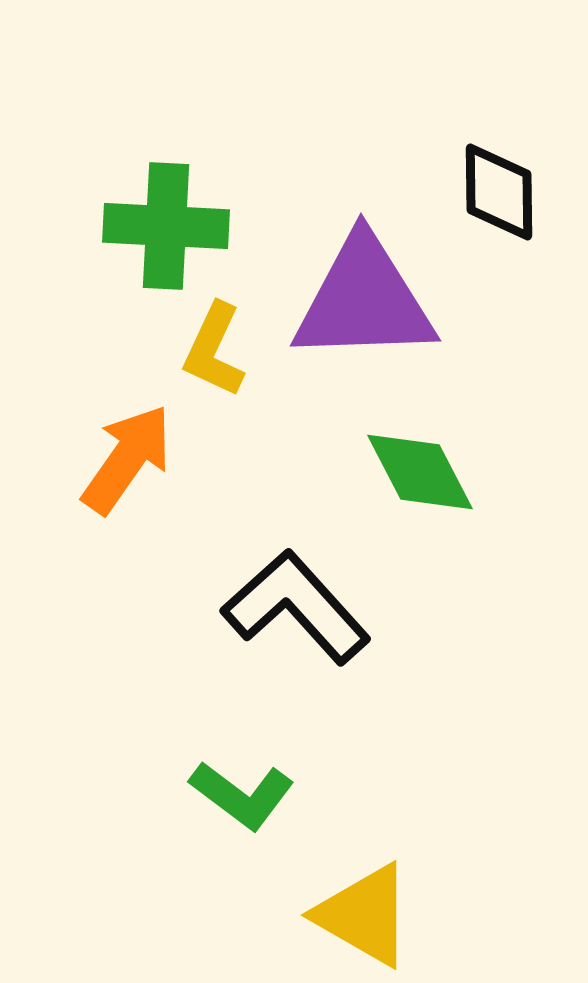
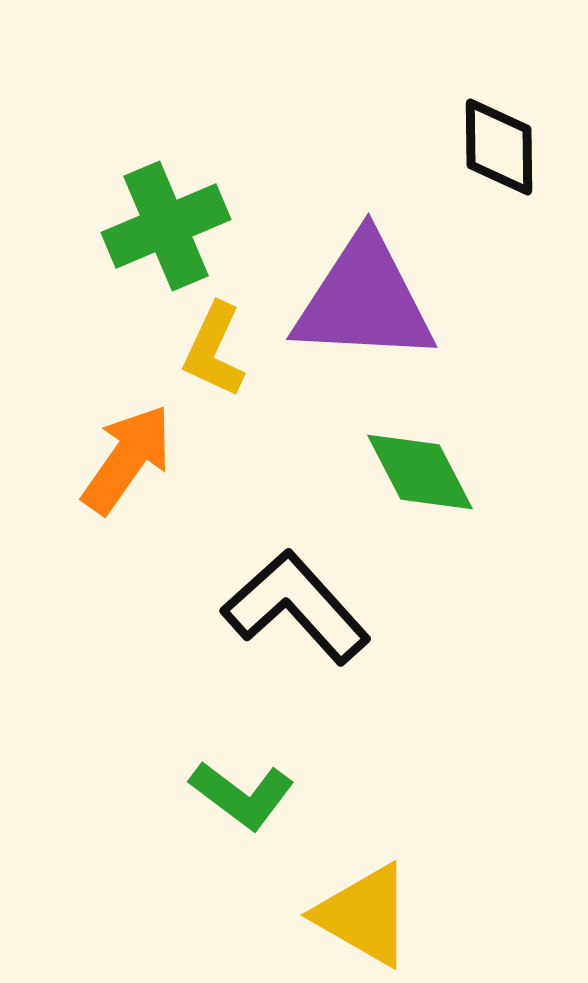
black diamond: moved 45 px up
green cross: rotated 26 degrees counterclockwise
purple triangle: rotated 5 degrees clockwise
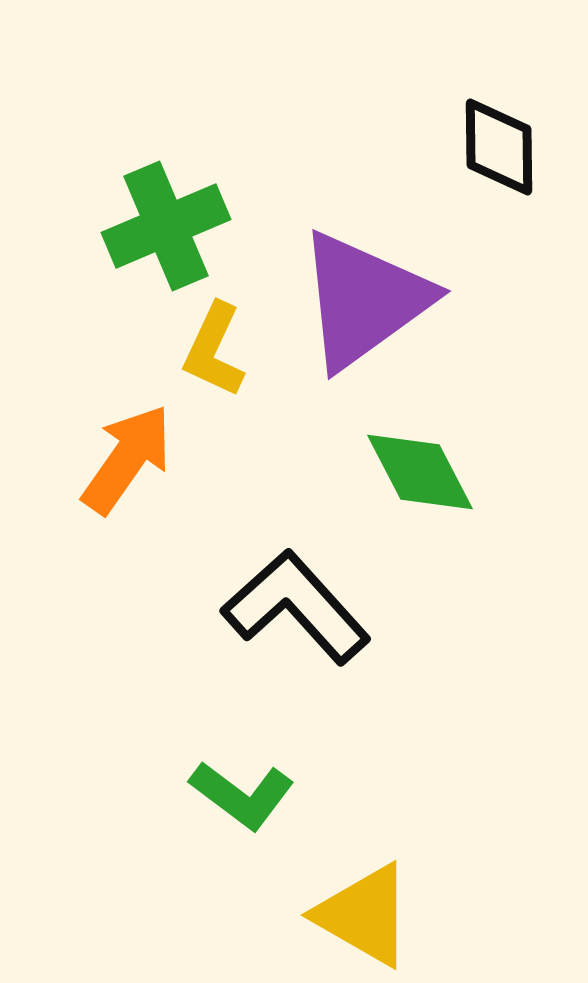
purple triangle: rotated 39 degrees counterclockwise
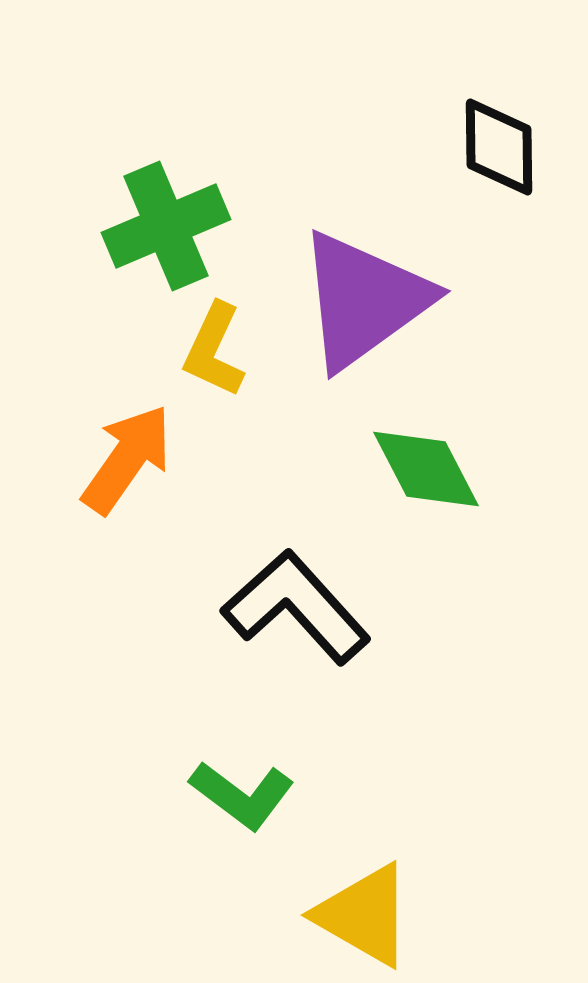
green diamond: moved 6 px right, 3 px up
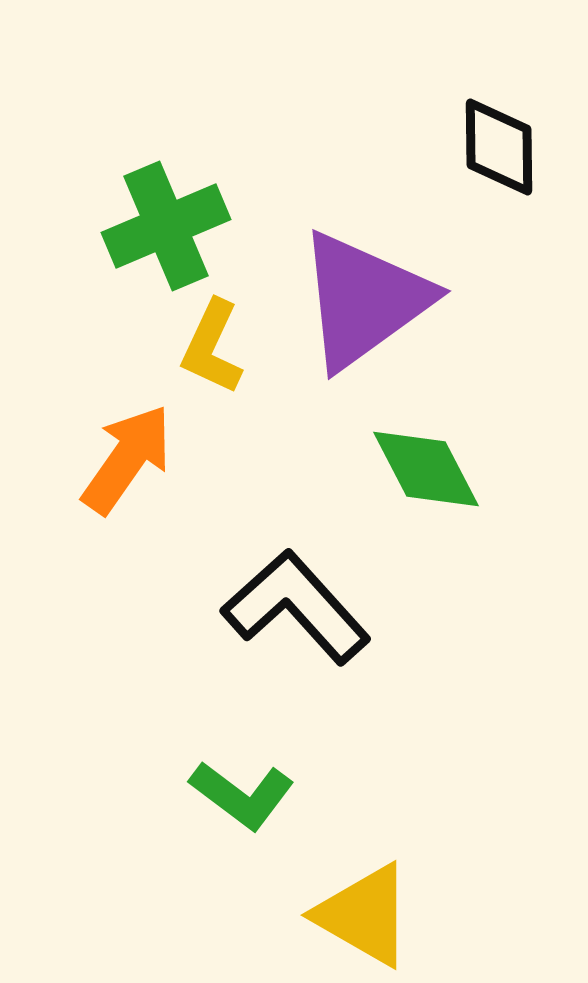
yellow L-shape: moved 2 px left, 3 px up
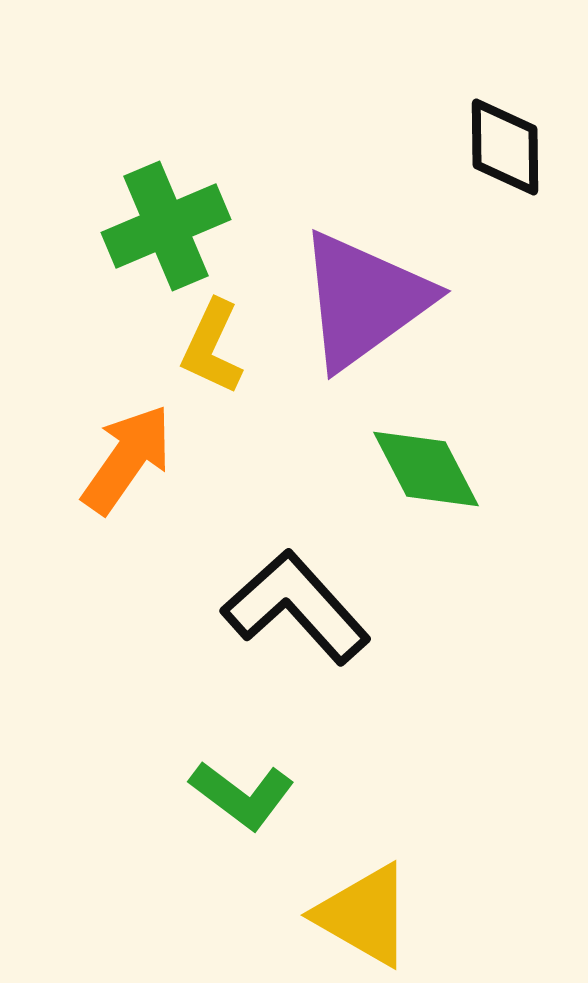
black diamond: moved 6 px right
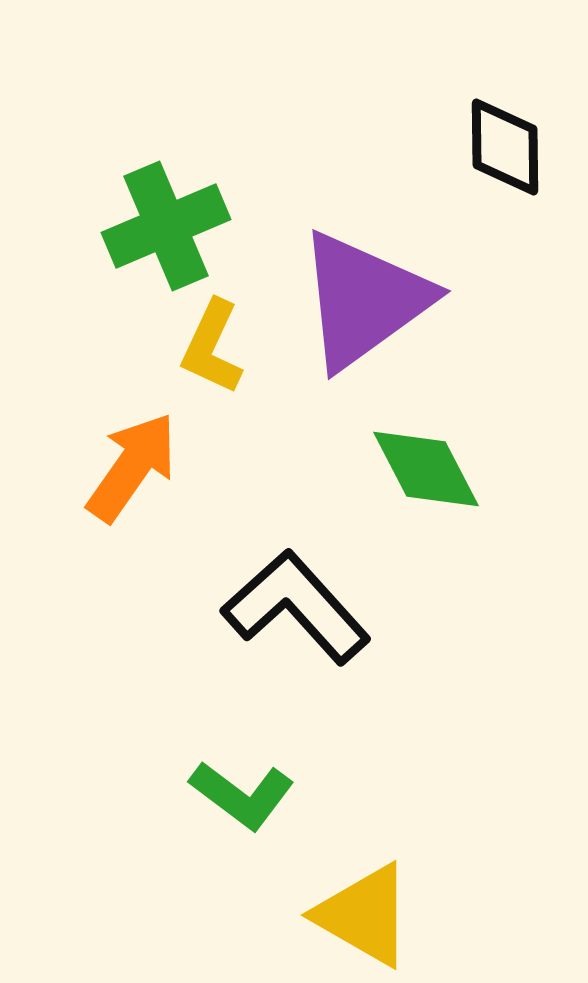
orange arrow: moved 5 px right, 8 px down
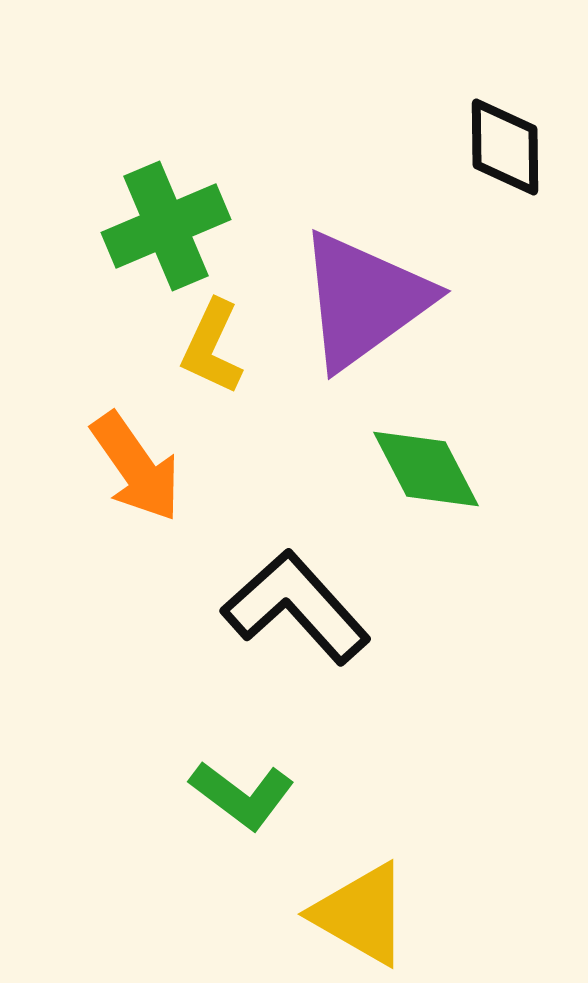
orange arrow: moved 4 px right; rotated 110 degrees clockwise
yellow triangle: moved 3 px left, 1 px up
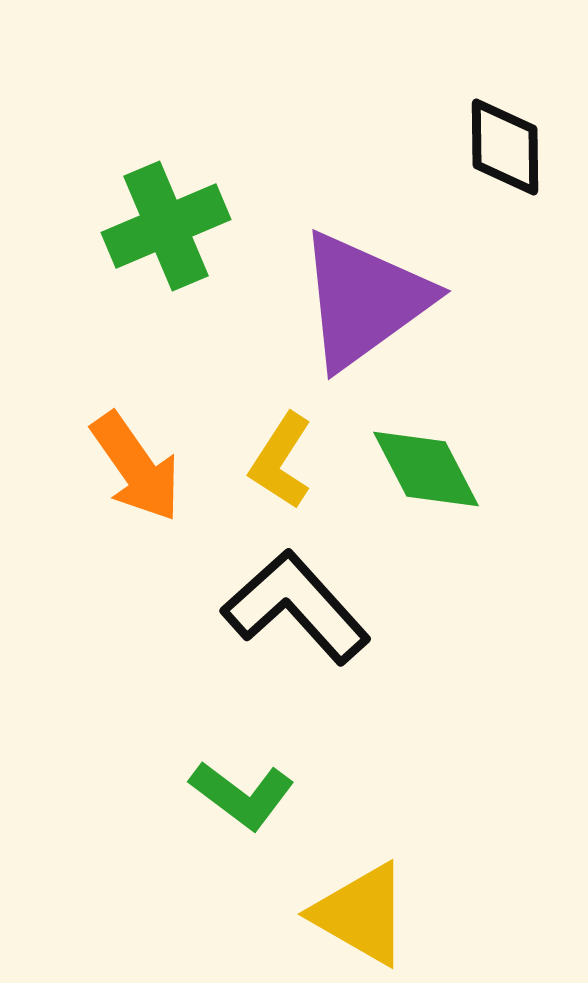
yellow L-shape: moved 69 px right, 114 px down; rotated 8 degrees clockwise
